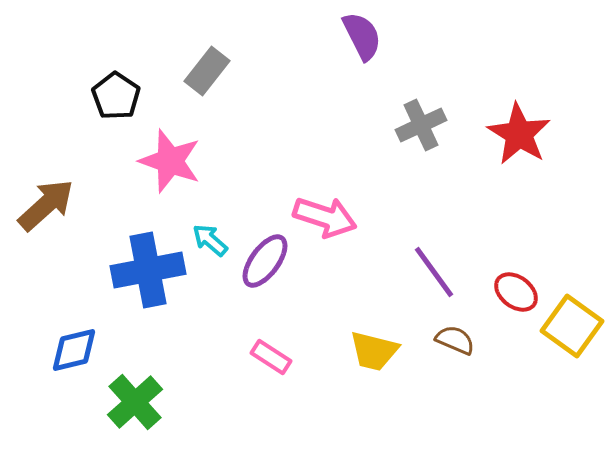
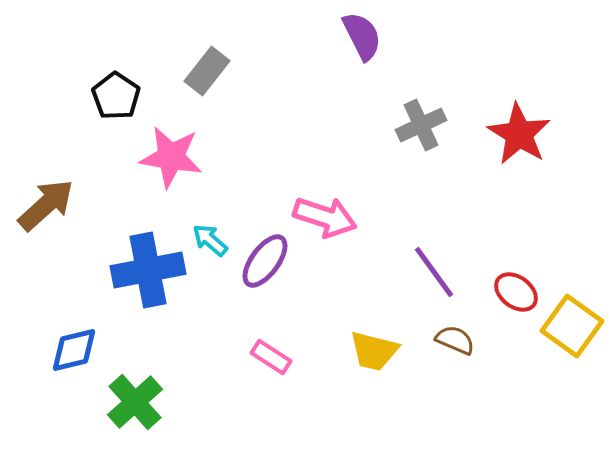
pink star: moved 1 px right, 4 px up; rotated 10 degrees counterclockwise
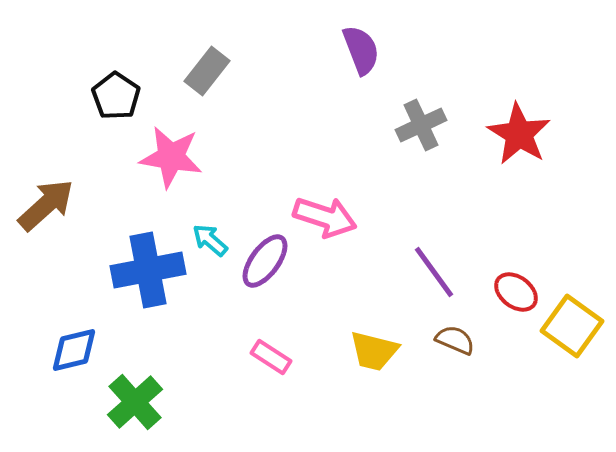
purple semicircle: moved 1 px left, 14 px down; rotated 6 degrees clockwise
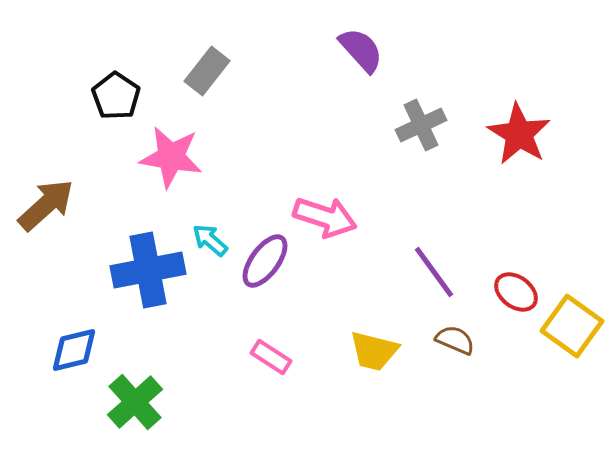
purple semicircle: rotated 21 degrees counterclockwise
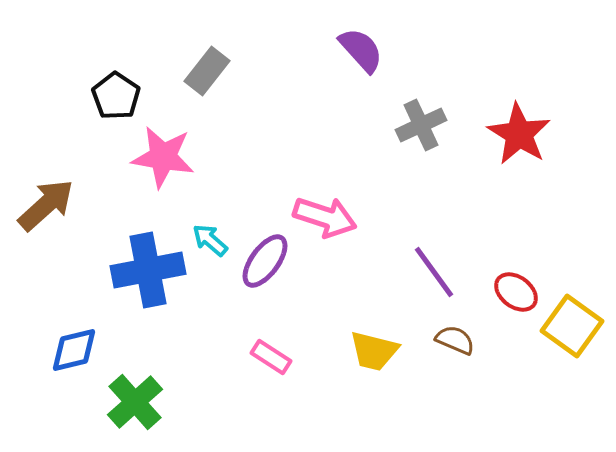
pink star: moved 8 px left
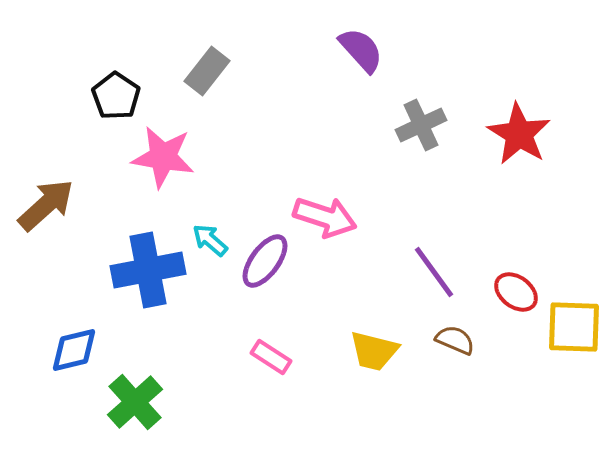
yellow square: moved 2 px right, 1 px down; rotated 34 degrees counterclockwise
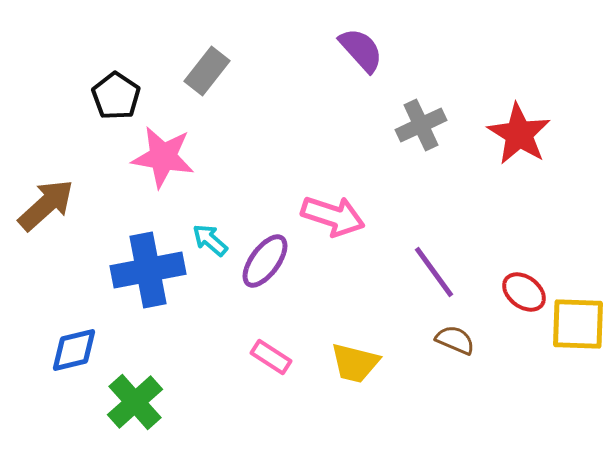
pink arrow: moved 8 px right, 1 px up
red ellipse: moved 8 px right
yellow square: moved 4 px right, 3 px up
yellow trapezoid: moved 19 px left, 12 px down
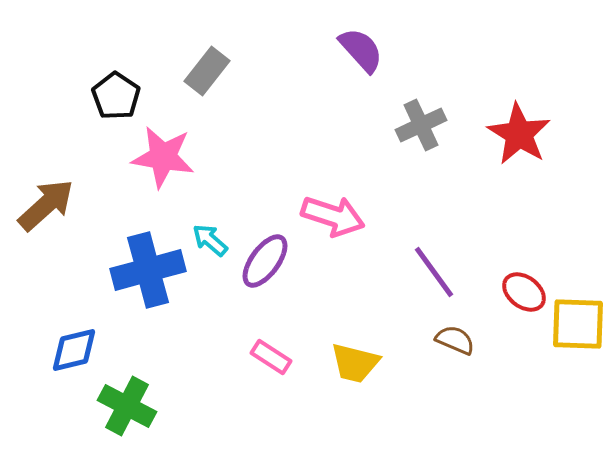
blue cross: rotated 4 degrees counterclockwise
green cross: moved 8 px left, 4 px down; rotated 20 degrees counterclockwise
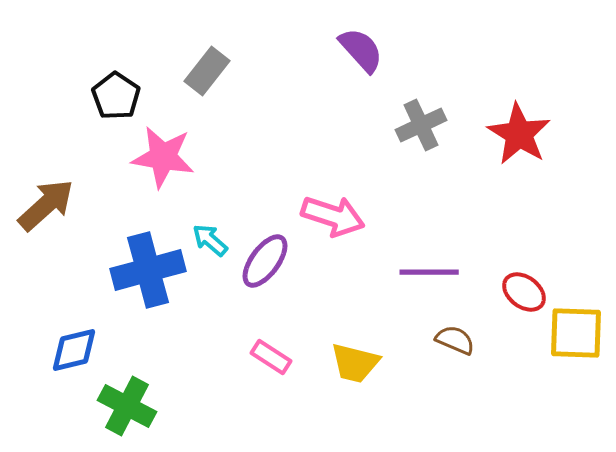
purple line: moved 5 px left; rotated 54 degrees counterclockwise
yellow square: moved 2 px left, 9 px down
